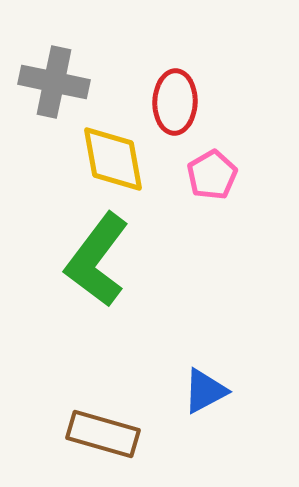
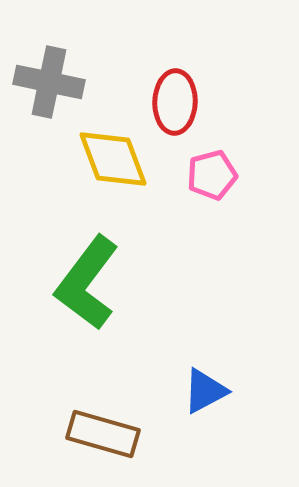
gray cross: moved 5 px left
yellow diamond: rotated 10 degrees counterclockwise
pink pentagon: rotated 15 degrees clockwise
green L-shape: moved 10 px left, 23 px down
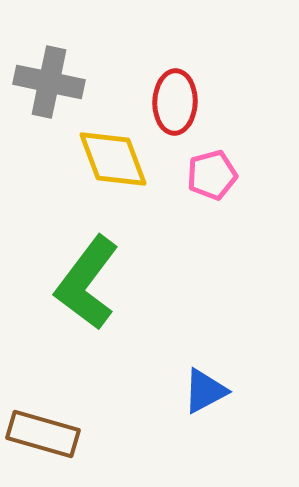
brown rectangle: moved 60 px left
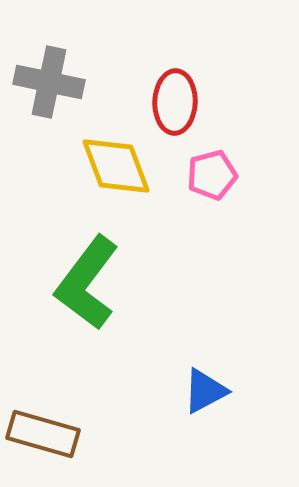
yellow diamond: moved 3 px right, 7 px down
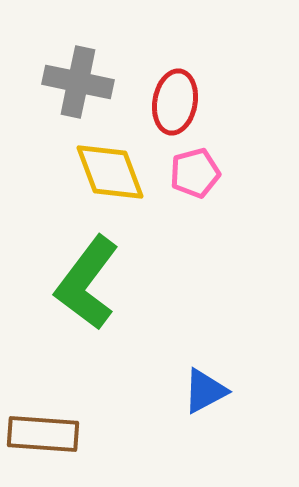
gray cross: moved 29 px right
red ellipse: rotated 8 degrees clockwise
yellow diamond: moved 6 px left, 6 px down
pink pentagon: moved 17 px left, 2 px up
brown rectangle: rotated 12 degrees counterclockwise
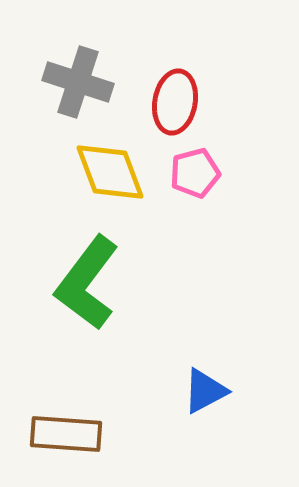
gray cross: rotated 6 degrees clockwise
brown rectangle: moved 23 px right
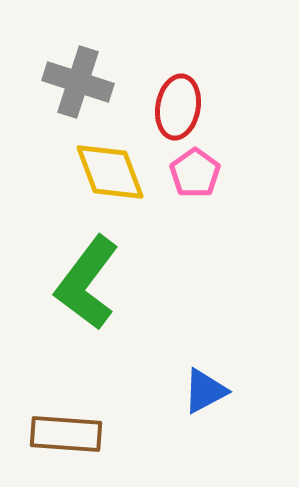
red ellipse: moved 3 px right, 5 px down
pink pentagon: rotated 21 degrees counterclockwise
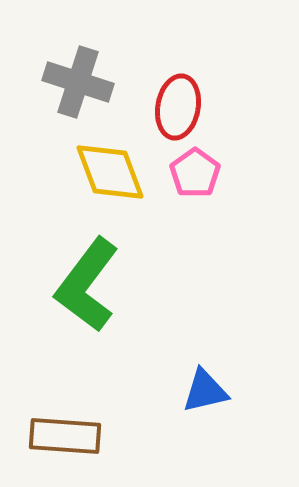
green L-shape: moved 2 px down
blue triangle: rotated 15 degrees clockwise
brown rectangle: moved 1 px left, 2 px down
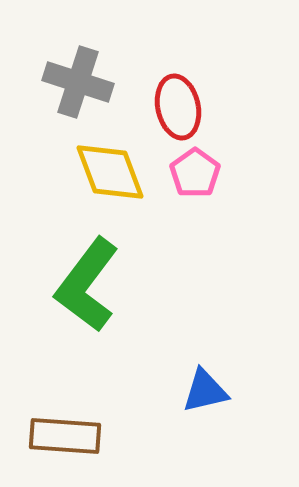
red ellipse: rotated 22 degrees counterclockwise
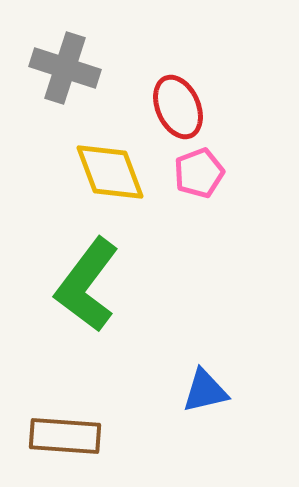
gray cross: moved 13 px left, 14 px up
red ellipse: rotated 12 degrees counterclockwise
pink pentagon: moved 4 px right; rotated 15 degrees clockwise
